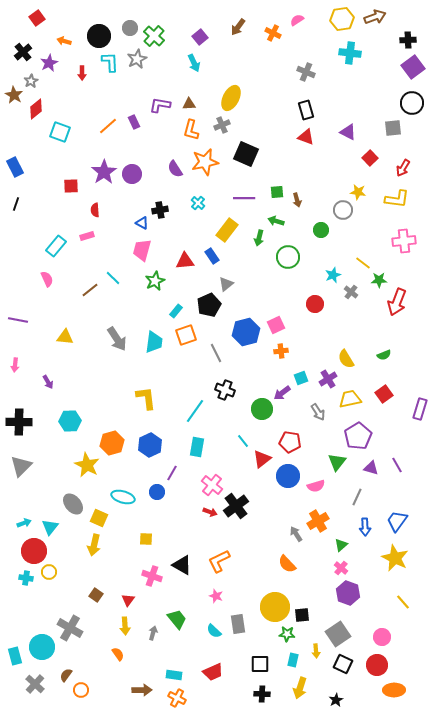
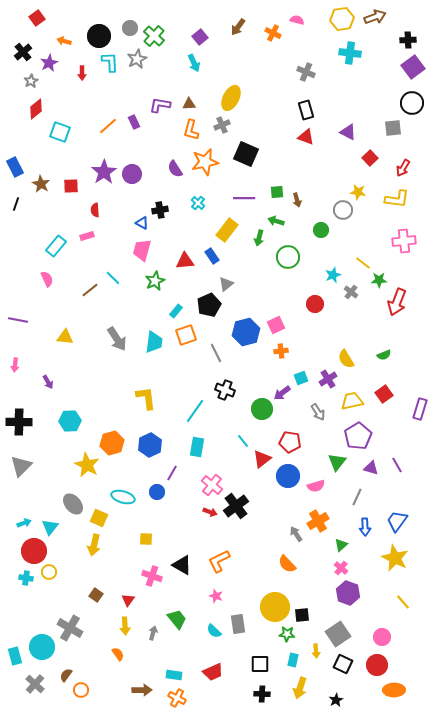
pink semicircle at (297, 20): rotated 48 degrees clockwise
brown star at (14, 95): moved 27 px right, 89 px down
yellow trapezoid at (350, 399): moved 2 px right, 2 px down
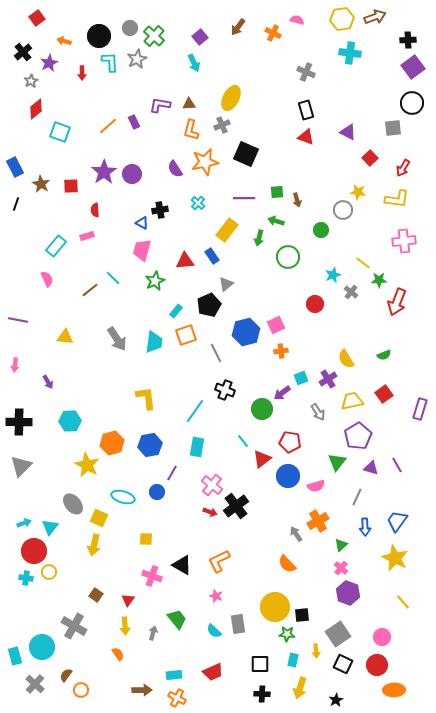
blue hexagon at (150, 445): rotated 15 degrees clockwise
gray cross at (70, 628): moved 4 px right, 2 px up
cyan rectangle at (174, 675): rotated 14 degrees counterclockwise
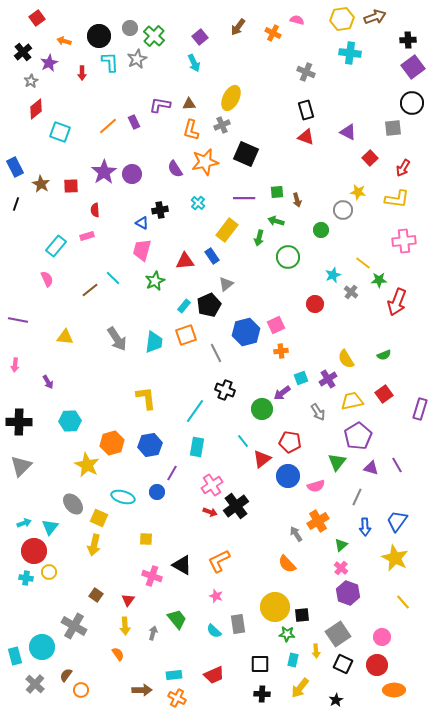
cyan rectangle at (176, 311): moved 8 px right, 5 px up
pink cross at (212, 485): rotated 20 degrees clockwise
red trapezoid at (213, 672): moved 1 px right, 3 px down
yellow arrow at (300, 688): rotated 20 degrees clockwise
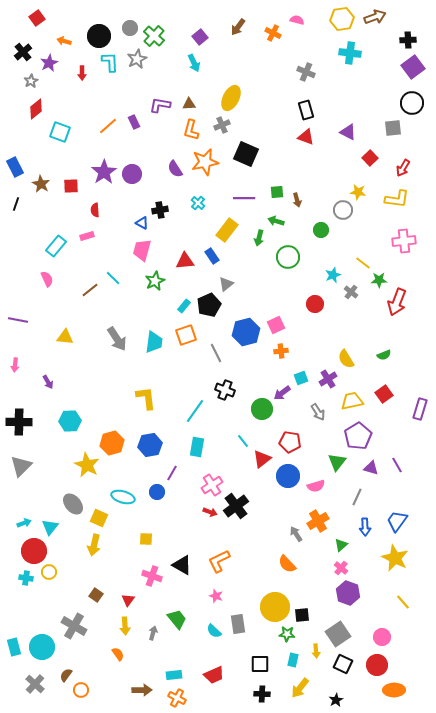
cyan rectangle at (15, 656): moved 1 px left, 9 px up
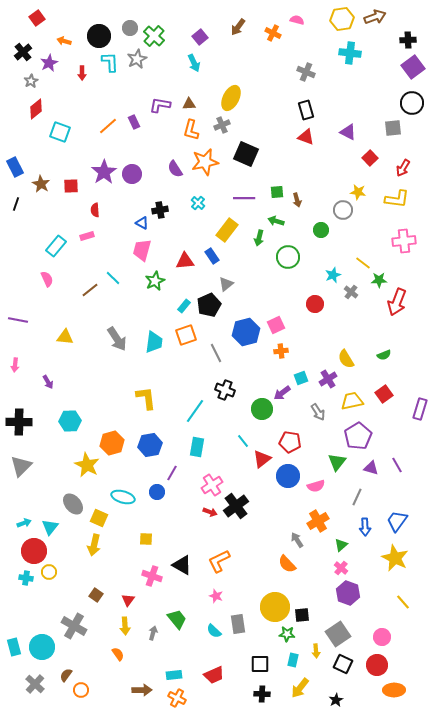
gray arrow at (296, 534): moved 1 px right, 6 px down
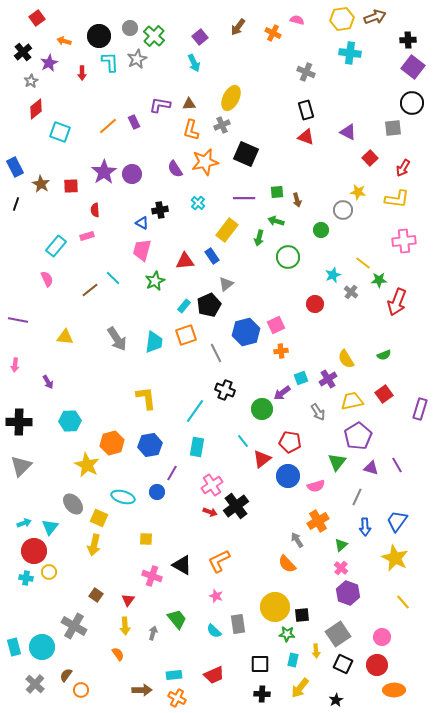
purple square at (413, 67): rotated 15 degrees counterclockwise
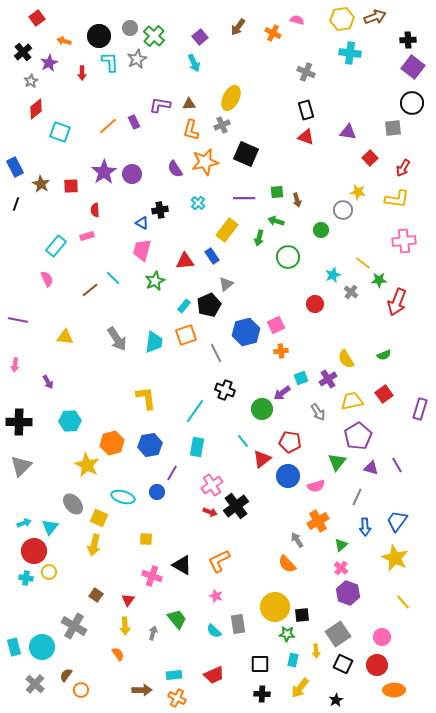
purple triangle at (348, 132): rotated 18 degrees counterclockwise
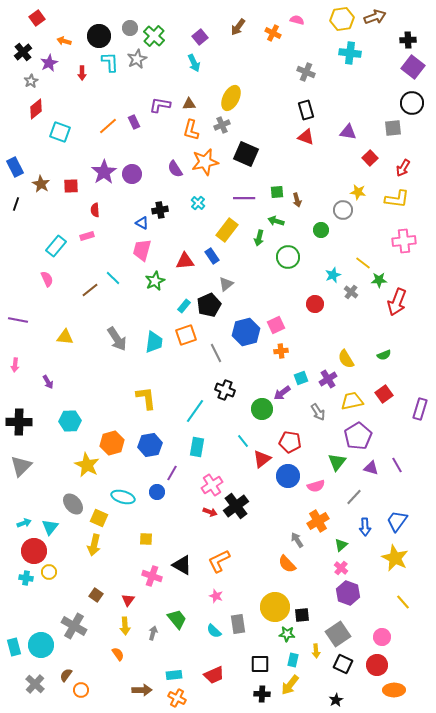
gray line at (357, 497): moved 3 px left; rotated 18 degrees clockwise
cyan circle at (42, 647): moved 1 px left, 2 px up
yellow arrow at (300, 688): moved 10 px left, 3 px up
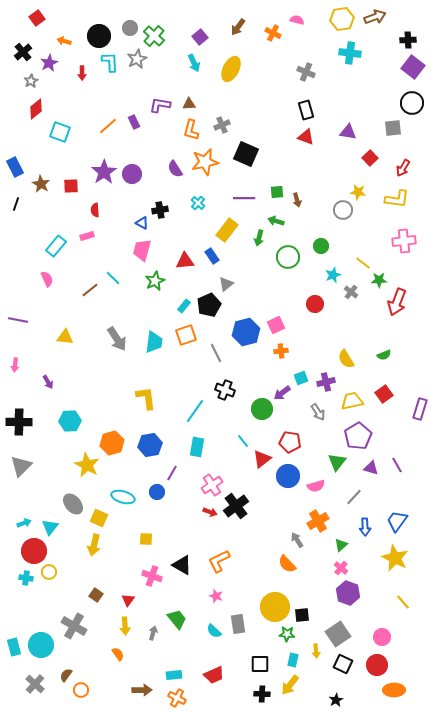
yellow ellipse at (231, 98): moved 29 px up
green circle at (321, 230): moved 16 px down
purple cross at (328, 379): moved 2 px left, 3 px down; rotated 18 degrees clockwise
